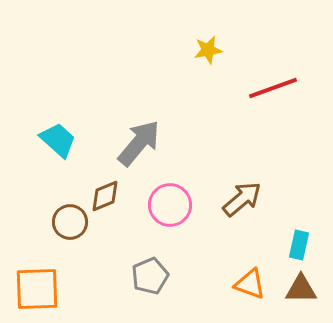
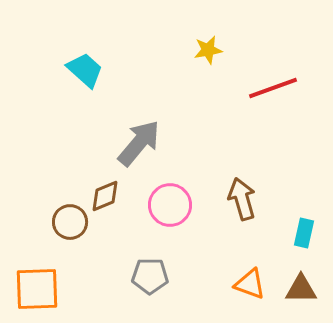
cyan trapezoid: moved 27 px right, 70 px up
brown arrow: rotated 66 degrees counterclockwise
cyan rectangle: moved 5 px right, 12 px up
gray pentagon: rotated 24 degrees clockwise
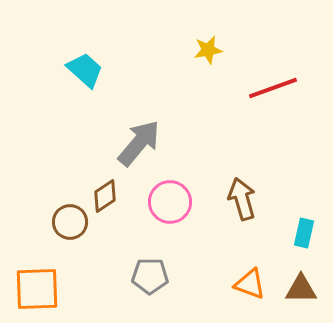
brown diamond: rotated 12 degrees counterclockwise
pink circle: moved 3 px up
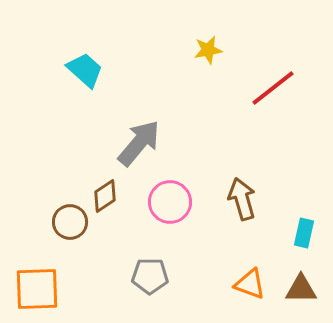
red line: rotated 18 degrees counterclockwise
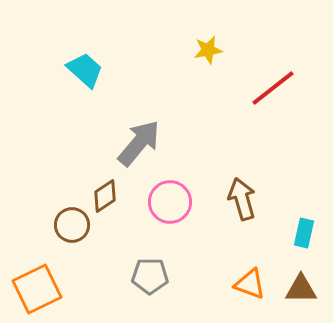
brown circle: moved 2 px right, 3 px down
orange square: rotated 24 degrees counterclockwise
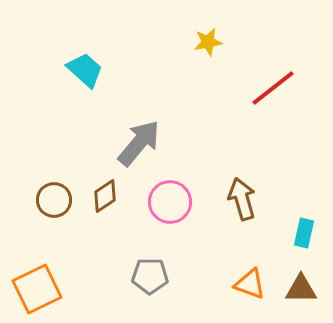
yellow star: moved 8 px up
brown circle: moved 18 px left, 25 px up
